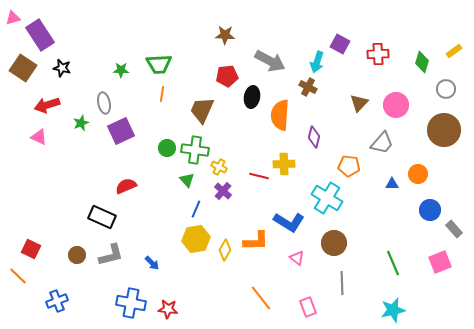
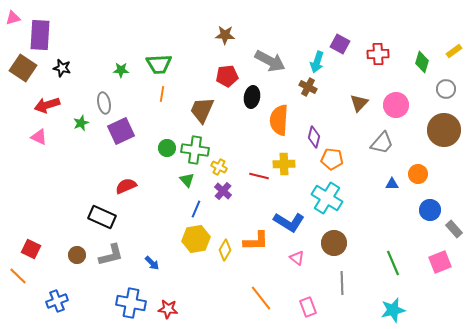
purple rectangle at (40, 35): rotated 36 degrees clockwise
orange semicircle at (280, 115): moved 1 px left, 5 px down
orange pentagon at (349, 166): moved 17 px left, 7 px up
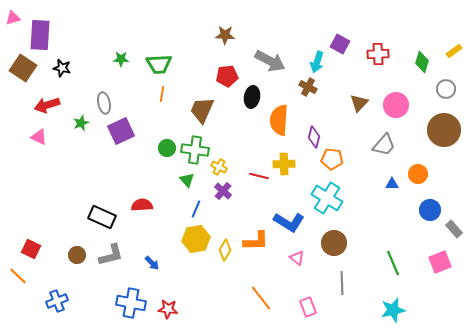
green star at (121, 70): moved 11 px up
gray trapezoid at (382, 143): moved 2 px right, 2 px down
red semicircle at (126, 186): moved 16 px right, 19 px down; rotated 20 degrees clockwise
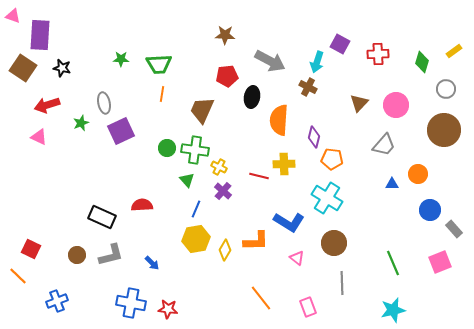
pink triangle at (13, 18): moved 2 px up; rotated 35 degrees clockwise
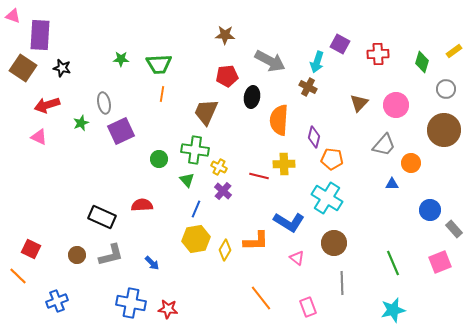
brown trapezoid at (202, 110): moved 4 px right, 2 px down
green circle at (167, 148): moved 8 px left, 11 px down
orange circle at (418, 174): moved 7 px left, 11 px up
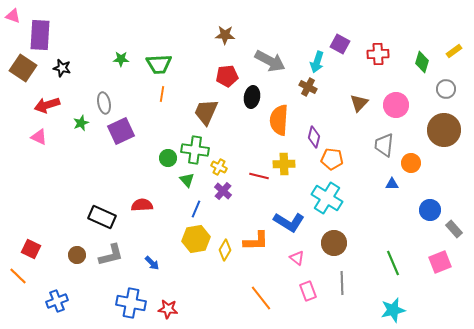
gray trapezoid at (384, 145): rotated 145 degrees clockwise
green circle at (159, 159): moved 9 px right, 1 px up
pink rectangle at (308, 307): moved 16 px up
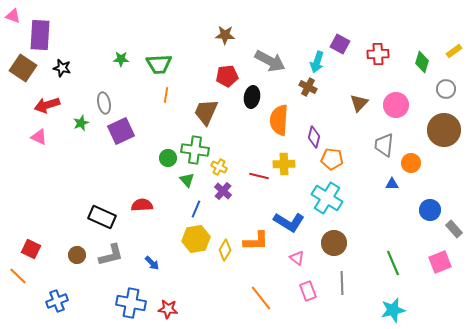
orange line at (162, 94): moved 4 px right, 1 px down
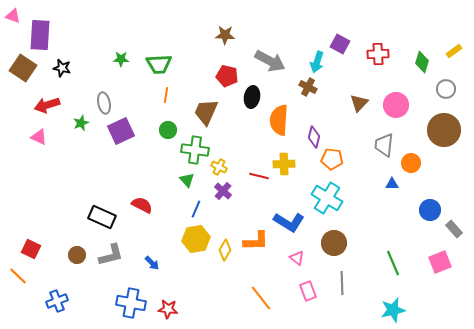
red pentagon at (227, 76): rotated 20 degrees clockwise
green circle at (168, 158): moved 28 px up
red semicircle at (142, 205): rotated 30 degrees clockwise
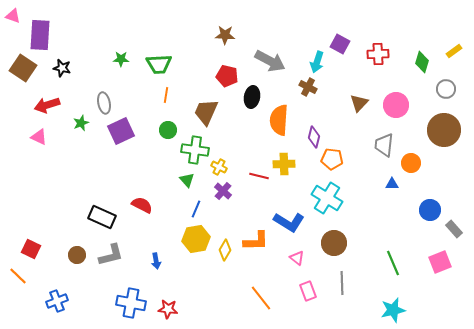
blue arrow at (152, 263): moved 4 px right, 2 px up; rotated 35 degrees clockwise
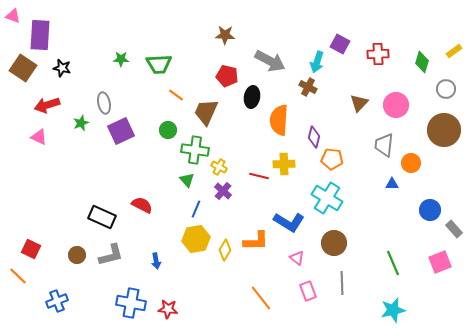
orange line at (166, 95): moved 10 px right; rotated 63 degrees counterclockwise
